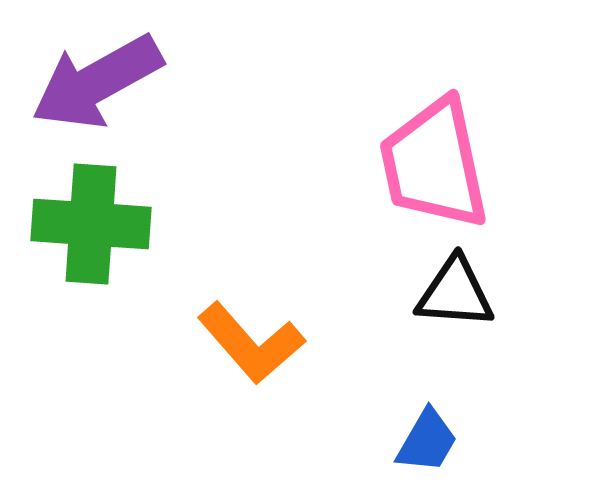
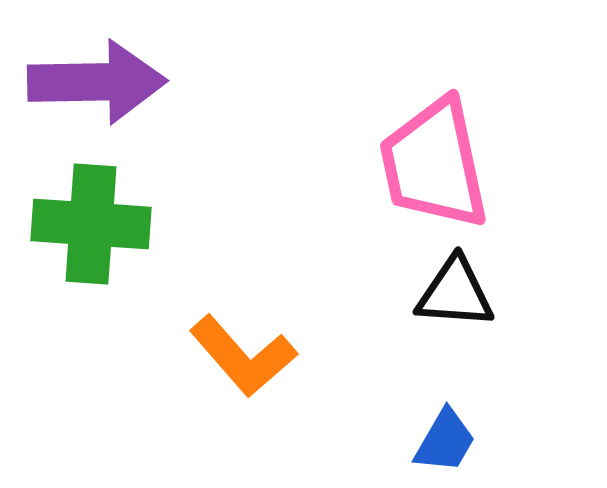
purple arrow: rotated 152 degrees counterclockwise
orange L-shape: moved 8 px left, 13 px down
blue trapezoid: moved 18 px right
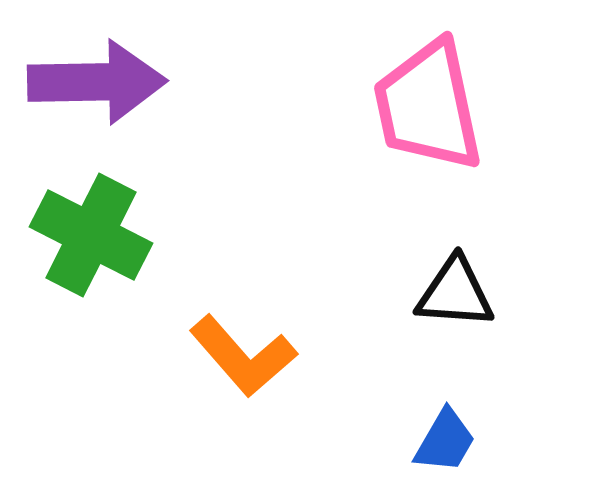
pink trapezoid: moved 6 px left, 58 px up
green cross: moved 11 px down; rotated 23 degrees clockwise
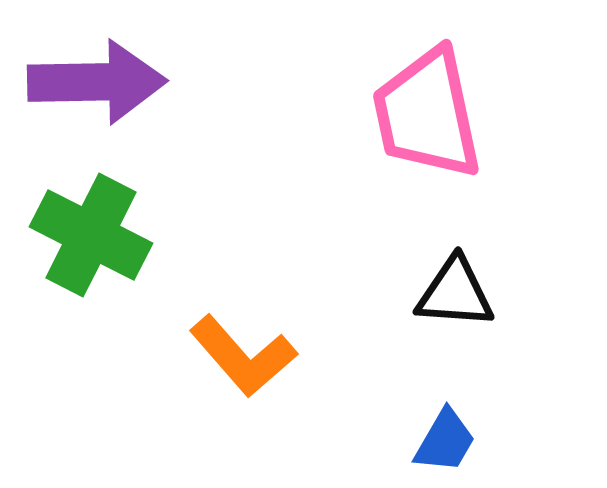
pink trapezoid: moved 1 px left, 8 px down
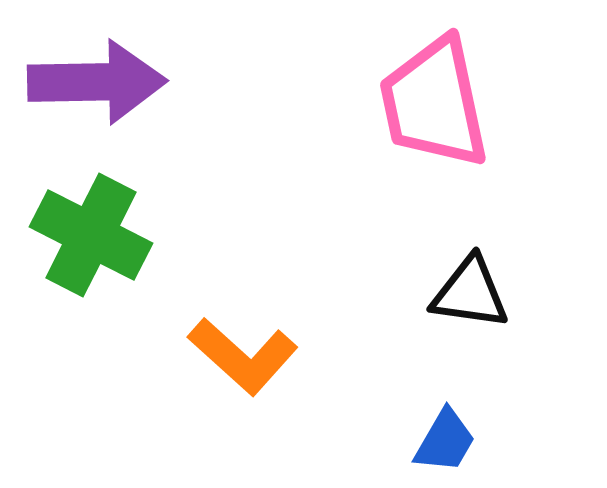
pink trapezoid: moved 7 px right, 11 px up
black triangle: moved 15 px right; rotated 4 degrees clockwise
orange L-shape: rotated 7 degrees counterclockwise
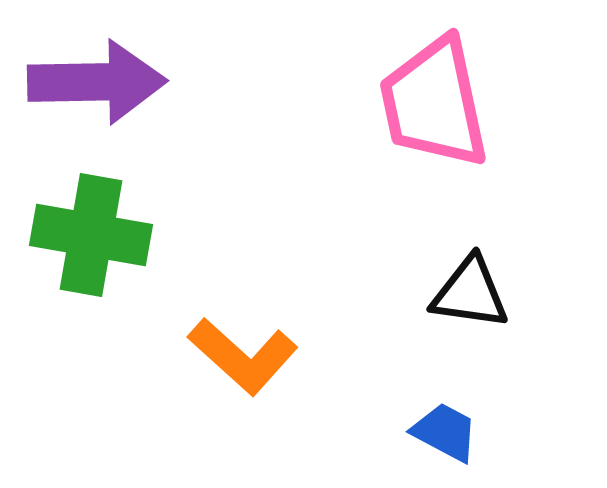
green cross: rotated 17 degrees counterclockwise
blue trapezoid: moved 9 px up; rotated 92 degrees counterclockwise
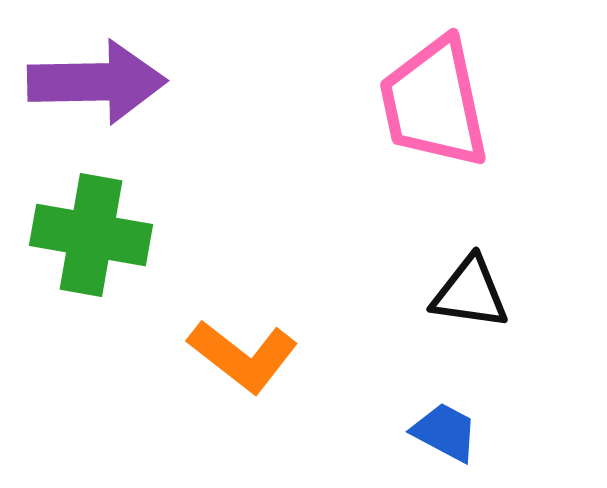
orange L-shape: rotated 4 degrees counterclockwise
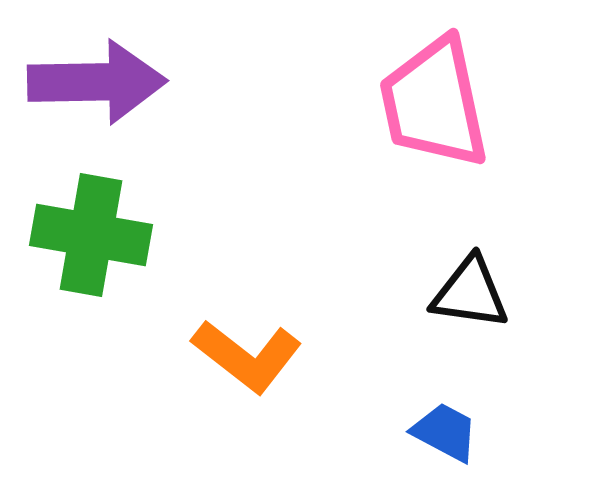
orange L-shape: moved 4 px right
